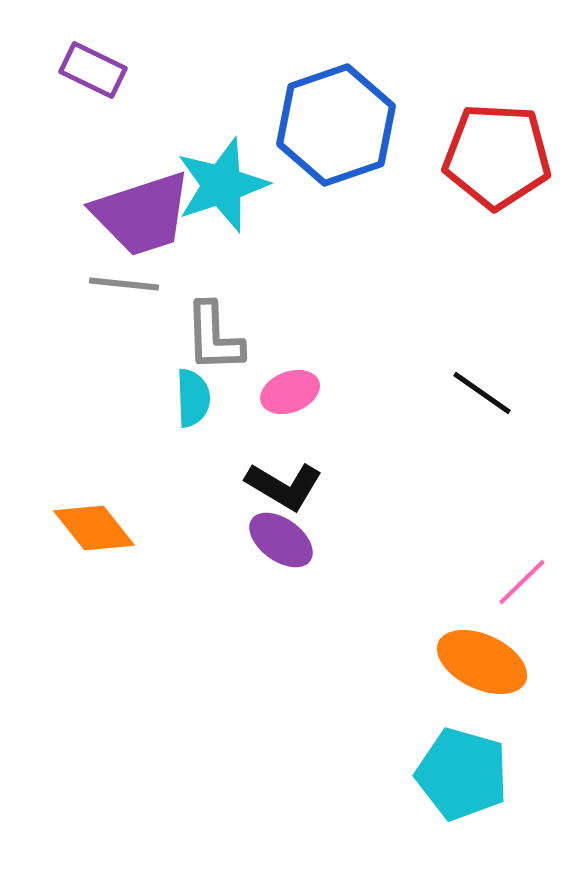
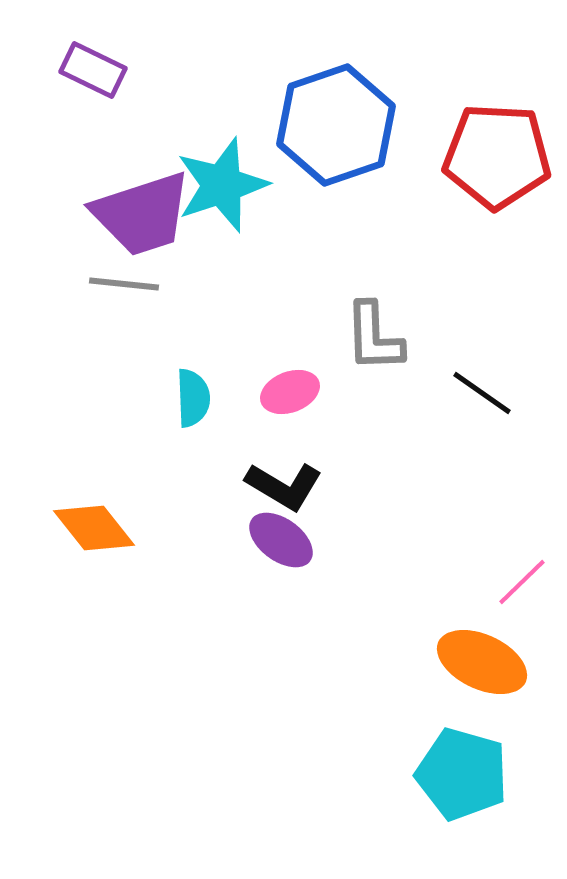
gray L-shape: moved 160 px right
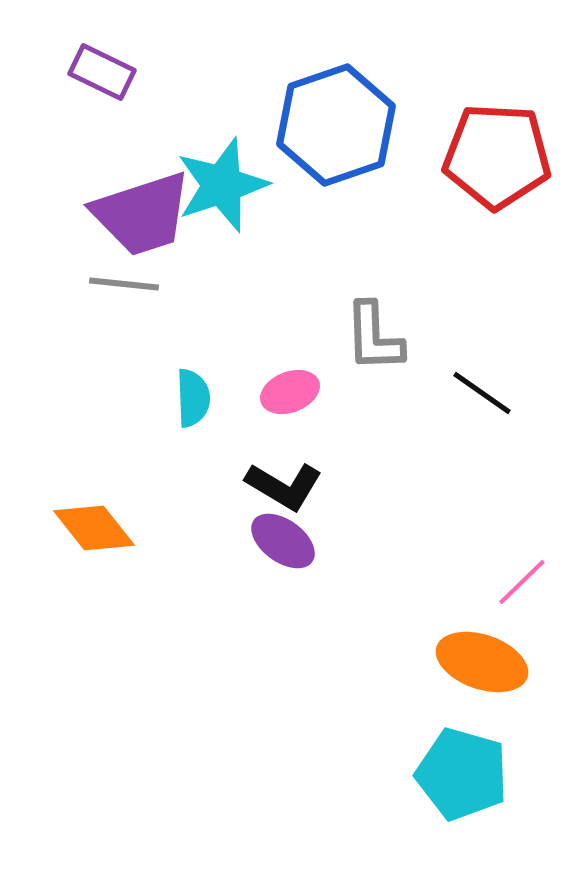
purple rectangle: moved 9 px right, 2 px down
purple ellipse: moved 2 px right, 1 px down
orange ellipse: rotated 6 degrees counterclockwise
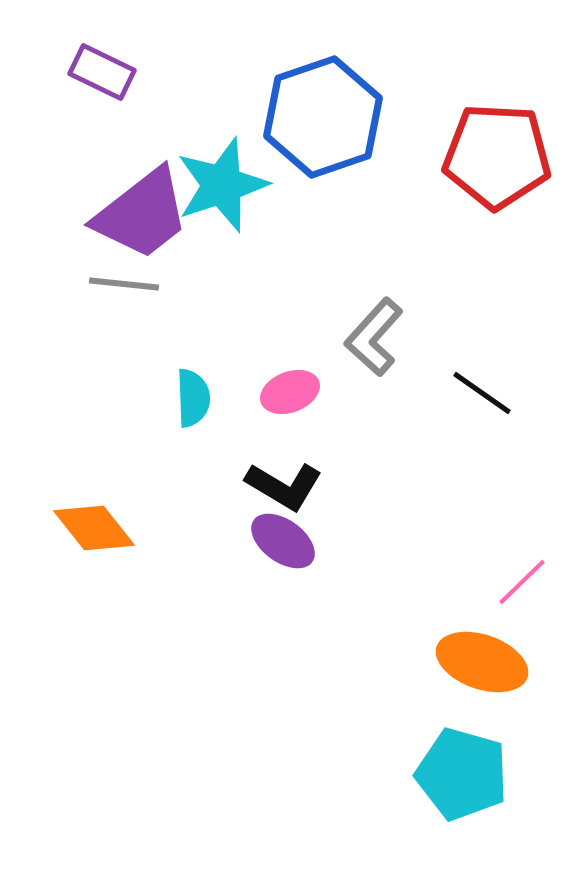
blue hexagon: moved 13 px left, 8 px up
purple trapezoid: rotated 20 degrees counterclockwise
gray L-shape: rotated 44 degrees clockwise
